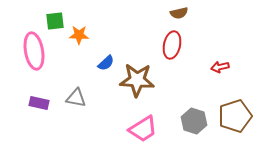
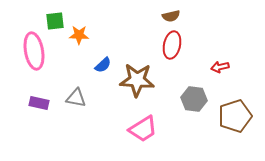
brown semicircle: moved 8 px left, 3 px down
blue semicircle: moved 3 px left, 2 px down
gray hexagon: moved 22 px up; rotated 10 degrees counterclockwise
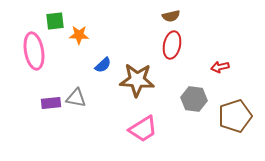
purple rectangle: moved 12 px right; rotated 18 degrees counterclockwise
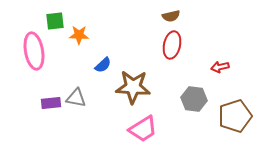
brown star: moved 4 px left, 7 px down
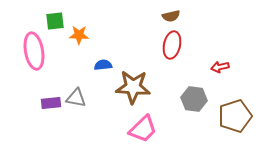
blue semicircle: rotated 144 degrees counterclockwise
pink trapezoid: rotated 12 degrees counterclockwise
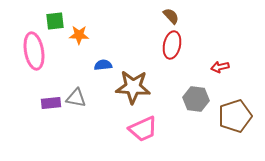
brown semicircle: rotated 120 degrees counterclockwise
gray hexagon: moved 2 px right
pink trapezoid: rotated 20 degrees clockwise
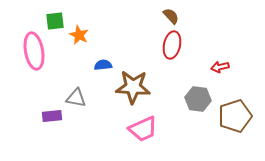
orange star: rotated 24 degrees clockwise
gray hexagon: moved 2 px right
purple rectangle: moved 1 px right, 13 px down
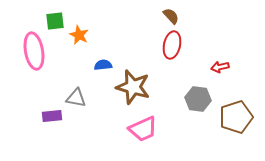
brown star: rotated 12 degrees clockwise
brown pentagon: moved 1 px right, 1 px down
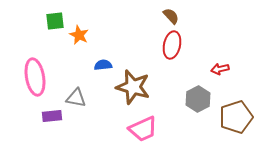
pink ellipse: moved 1 px right, 26 px down
red arrow: moved 2 px down
gray hexagon: rotated 25 degrees clockwise
